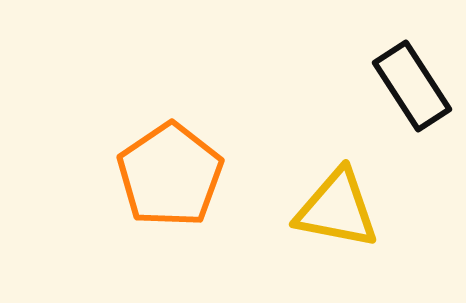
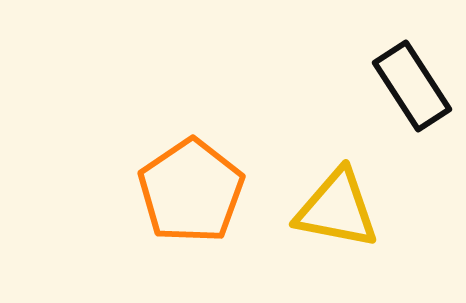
orange pentagon: moved 21 px right, 16 px down
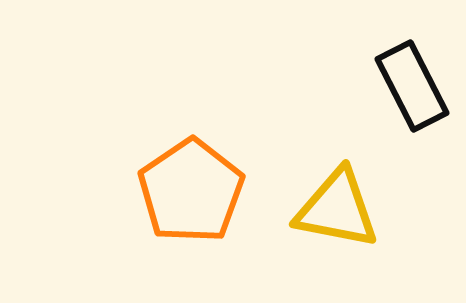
black rectangle: rotated 6 degrees clockwise
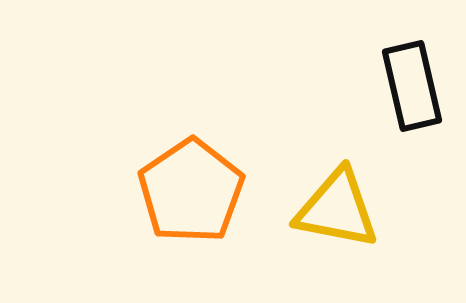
black rectangle: rotated 14 degrees clockwise
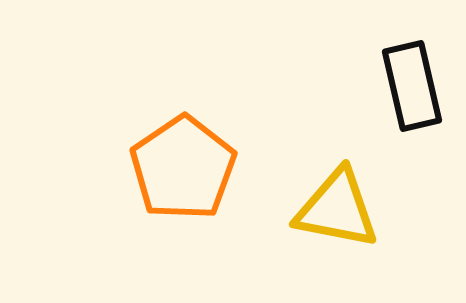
orange pentagon: moved 8 px left, 23 px up
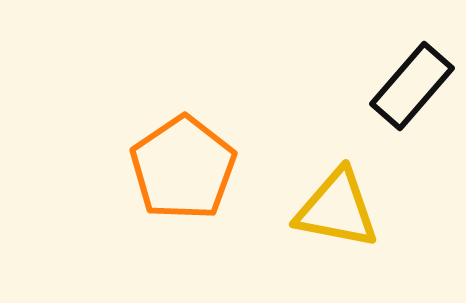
black rectangle: rotated 54 degrees clockwise
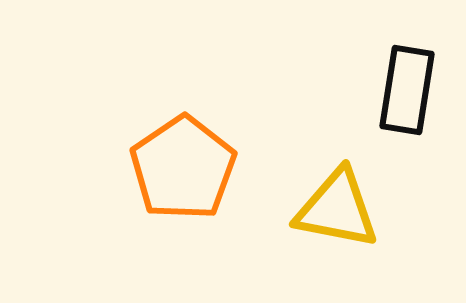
black rectangle: moved 5 px left, 4 px down; rotated 32 degrees counterclockwise
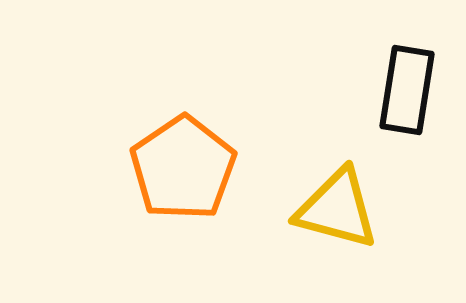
yellow triangle: rotated 4 degrees clockwise
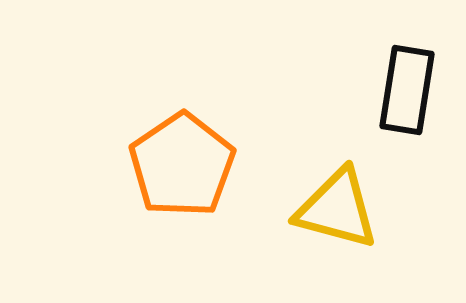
orange pentagon: moved 1 px left, 3 px up
